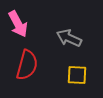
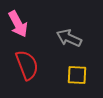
red semicircle: rotated 36 degrees counterclockwise
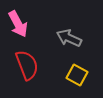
yellow square: rotated 25 degrees clockwise
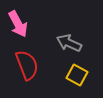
gray arrow: moved 5 px down
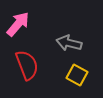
pink arrow: rotated 112 degrees counterclockwise
gray arrow: rotated 10 degrees counterclockwise
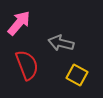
pink arrow: moved 1 px right, 1 px up
gray arrow: moved 8 px left
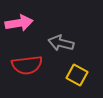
pink arrow: rotated 40 degrees clockwise
red semicircle: rotated 104 degrees clockwise
